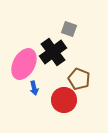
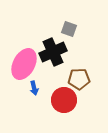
black cross: rotated 12 degrees clockwise
brown pentagon: rotated 25 degrees counterclockwise
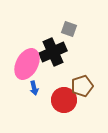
pink ellipse: moved 3 px right
brown pentagon: moved 3 px right, 7 px down; rotated 15 degrees counterclockwise
